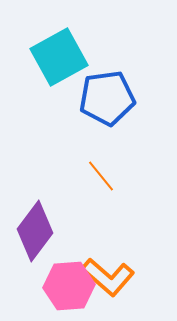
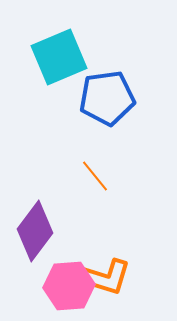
cyan square: rotated 6 degrees clockwise
orange line: moved 6 px left
orange L-shape: moved 3 px left; rotated 24 degrees counterclockwise
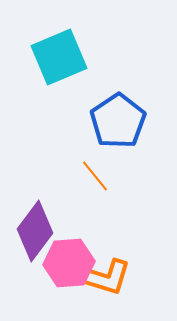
blue pentagon: moved 11 px right, 23 px down; rotated 26 degrees counterclockwise
pink hexagon: moved 23 px up
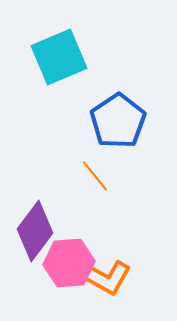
orange L-shape: rotated 12 degrees clockwise
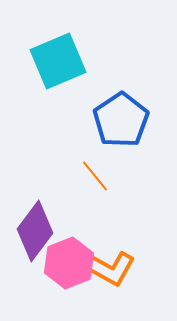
cyan square: moved 1 px left, 4 px down
blue pentagon: moved 3 px right, 1 px up
pink hexagon: rotated 18 degrees counterclockwise
orange L-shape: moved 4 px right, 9 px up
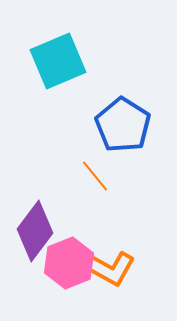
blue pentagon: moved 2 px right, 5 px down; rotated 6 degrees counterclockwise
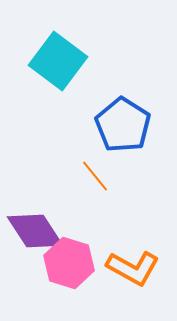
cyan square: rotated 30 degrees counterclockwise
purple diamond: rotated 70 degrees counterclockwise
pink hexagon: rotated 21 degrees counterclockwise
orange L-shape: moved 24 px right
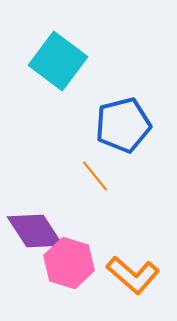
blue pentagon: rotated 26 degrees clockwise
orange L-shape: moved 7 px down; rotated 12 degrees clockwise
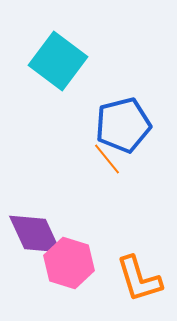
orange line: moved 12 px right, 17 px up
purple diamond: moved 3 px down; rotated 8 degrees clockwise
orange L-shape: moved 6 px right, 4 px down; rotated 32 degrees clockwise
